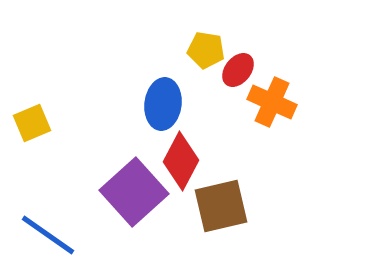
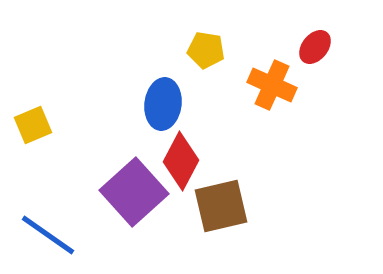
red ellipse: moved 77 px right, 23 px up
orange cross: moved 17 px up
yellow square: moved 1 px right, 2 px down
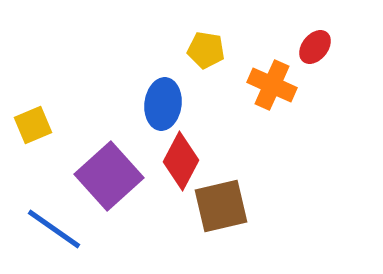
purple square: moved 25 px left, 16 px up
blue line: moved 6 px right, 6 px up
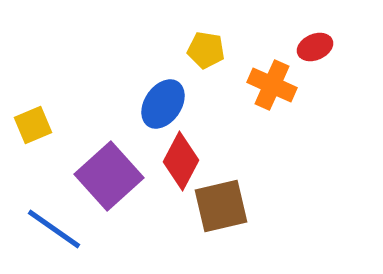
red ellipse: rotated 28 degrees clockwise
blue ellipse: rotated 27 degrees clockwise
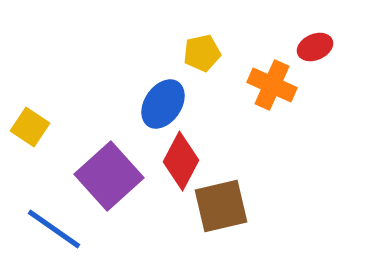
yellow pentagon: moved 4 px left, 3 px down; rotated 21 degrees counterclockwise
yellow square: moved 3 px left, 2 px down; rotated 33 degrees counterclockwise
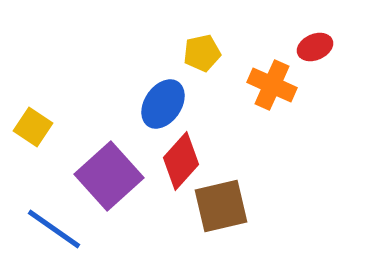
yellow square: moved 3 px right
red diamond: rotated 14 degrees clockwise
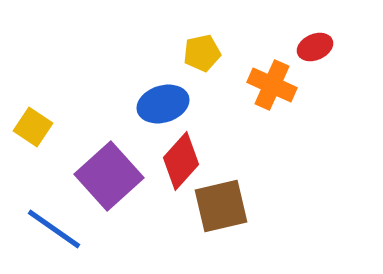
blue ellipse: rotated 39 degrees clockwise
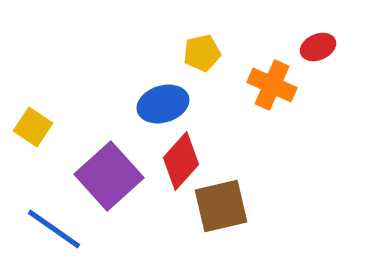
red ellipse: moved 3 px right
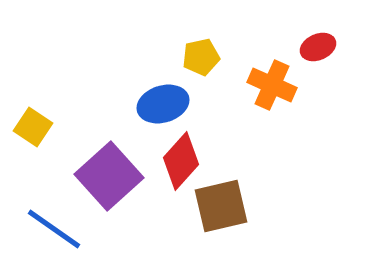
yellow pentagon: moved 1 px left, 4 px down
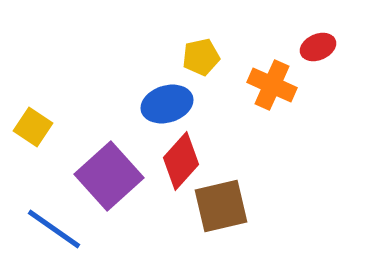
blue ellipse: moved 4 px right
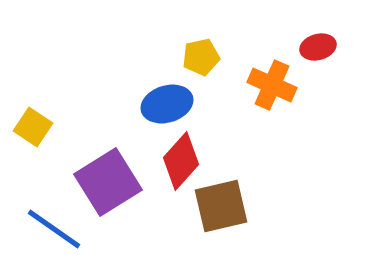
red ellipse: rotated 8 degrees clockwise
purple square: moved 1 px left, 6 px down; rotated 10 degrees clockwise
